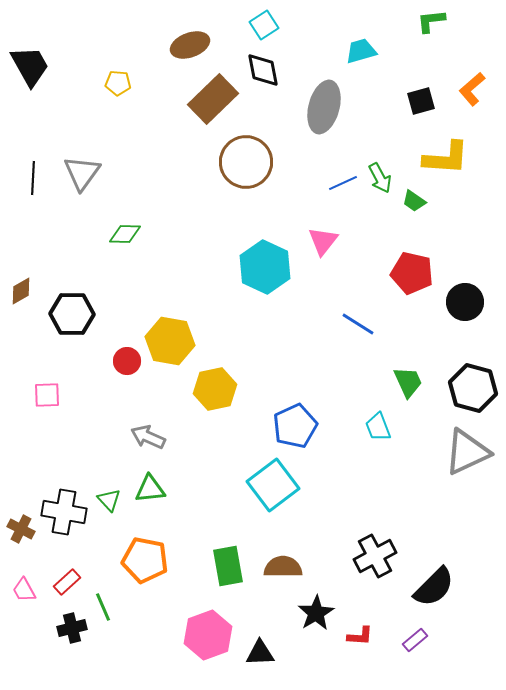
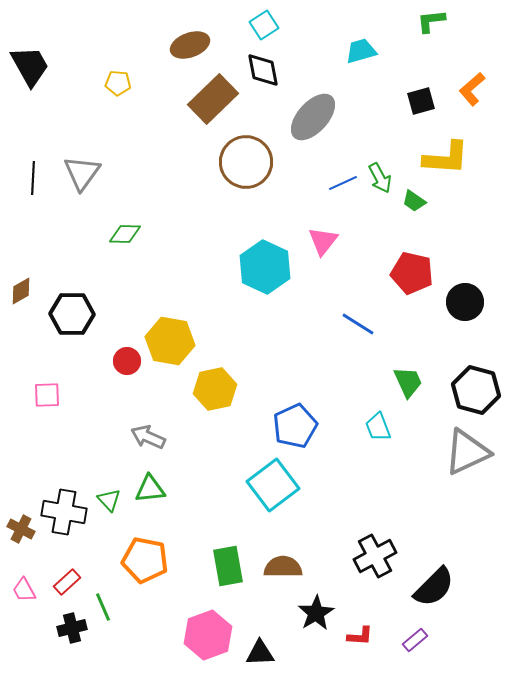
gray ellipse at (324, 107): moved 11 px left, 10 px down; rotated 27 degrees clockwise
black hexagon at (473, 388): moved 3 px right, 2 px down
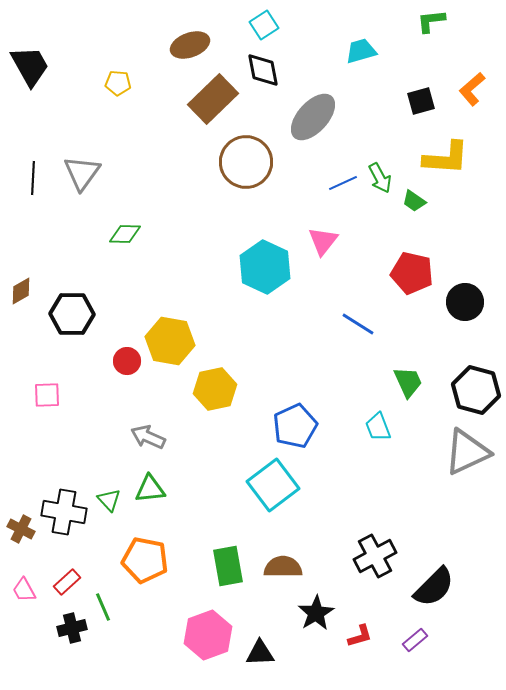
red L-shape at (360, 636): rotated 20 degrees counterclockwise
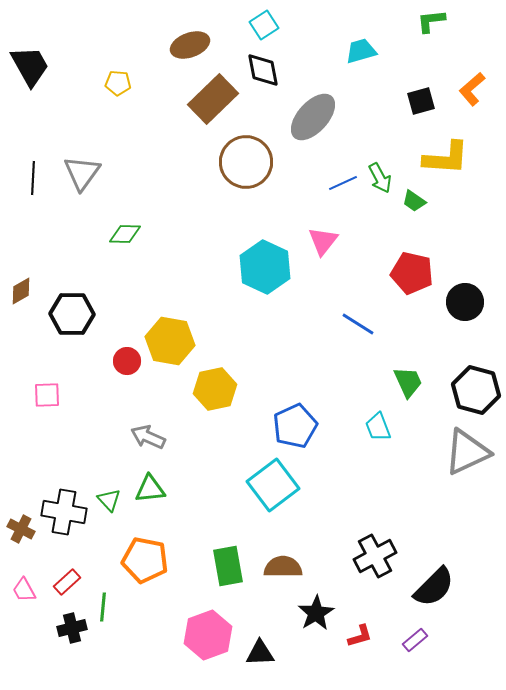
green line at (103, 607): rotated 28 degrees clockwise
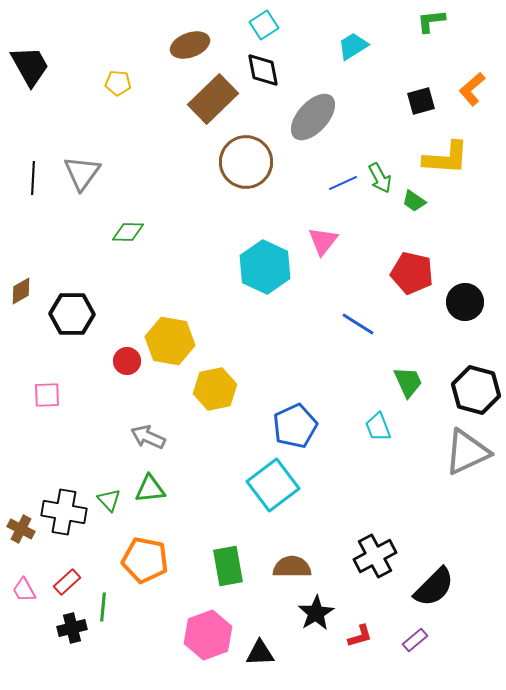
cyan trapezoid at (361, 51): moved 8 px left, 5 px up; rotated 16 degrees counterclockwise
green diamond at (125, 234): moved 3 px right, 2 px up
brown semicircle at (283, 567): moved 9 px right
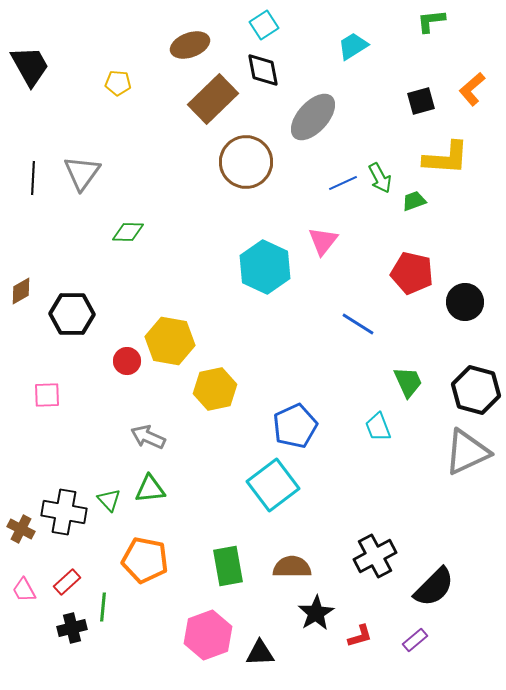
green trapezoid at (414, 201): rotated 125 degrees clockwise
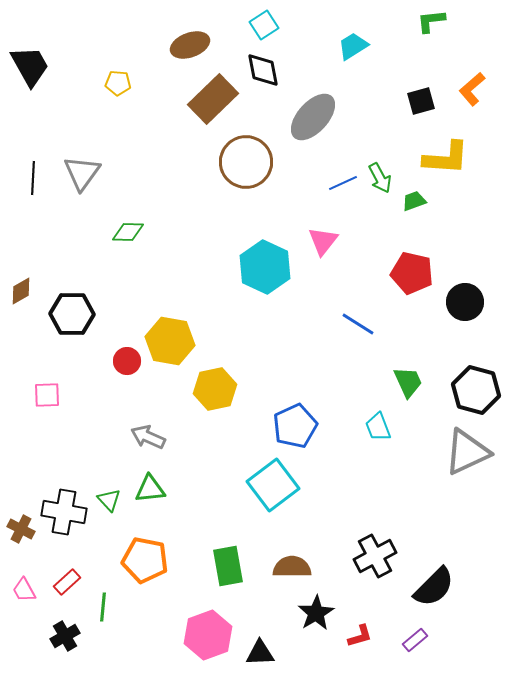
black cross at (72, 628): moved 7 px left, 8 px down; rotated 16 degrees counterclockwise
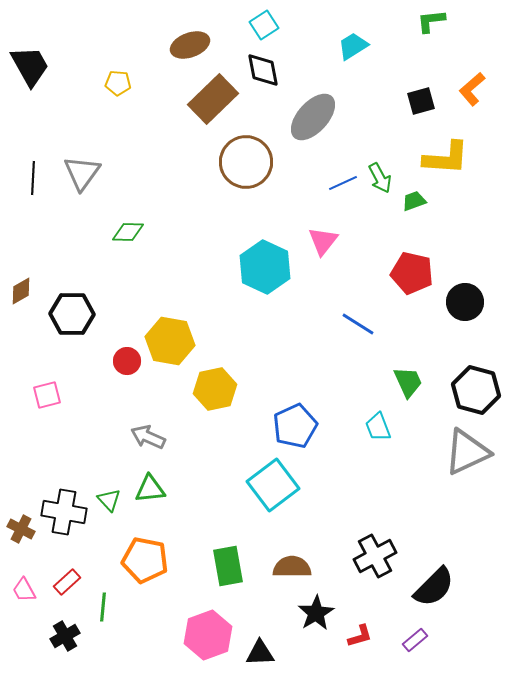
pink square at (47, 395): rotated 12 degrees counterclockwise
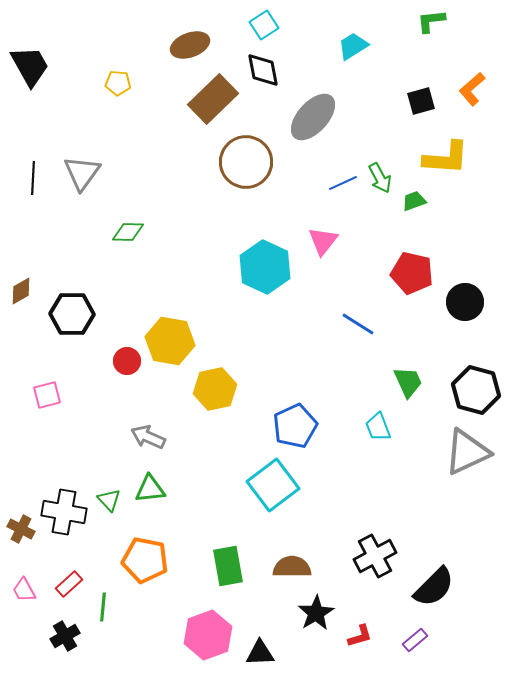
red rectangle at (67, 582): moved 2 px right, 2 px down
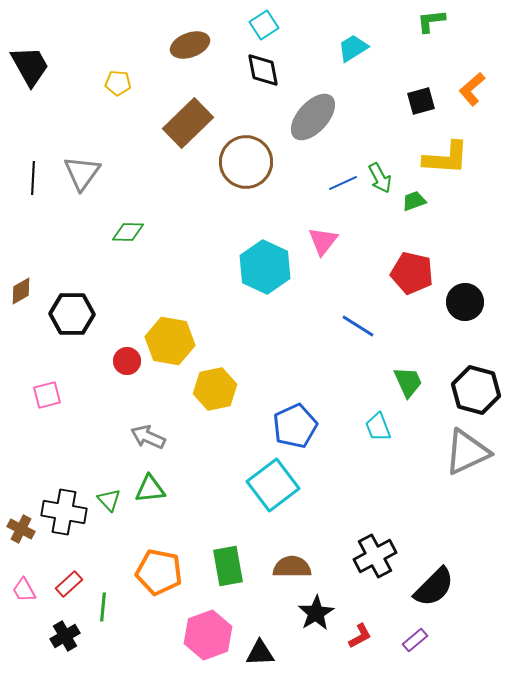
cyan trapezoid at (353, 46): moved 2 px down
brown rectangle at (213, 99): moved 25 px left, 24 px down
blue line at (358, 324): moved 2 px down
orange pentagon at (145, 560): moved 14 px right, 12 px down
red L-shape at (360, 636): rotated 12 degrees counterclockwise
